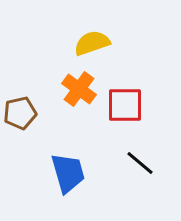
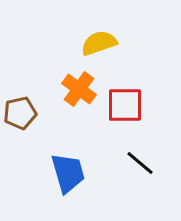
yellow semicircle: moved 7 px right
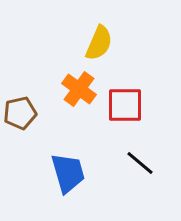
yellow semicircle: rotated 132 degrees clockwise
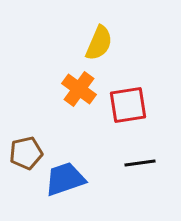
red square: moved 3 px right; rotated 9 degrees counterclockwise
brown pentagon: moved 6 px right, 40 px down
black line: rotated 48 degrees counterclockwise
blue trapezoid: moved 3 px left, 6 px down; rotated 93 degrees counterclockwise
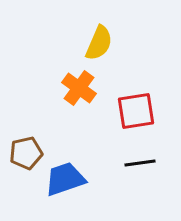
orange cross: moved 1 px up
red square: moved 8 px right, 6 px down
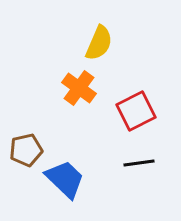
red square: rotated 18 degrees counterclockwise
brown pentagon: moved 3 px up
black line: moved 1 px left
blue trapezoid: rotated 63 degrees clockwise
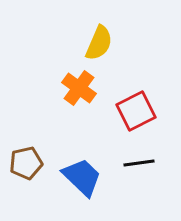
brown pentagon: moved 13 px down
blue trapezoid: moved 17 px right, 2 px up
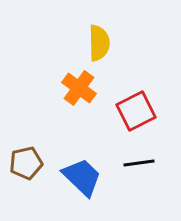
yellow semicircle: rotated 24 degrees counterclockwise
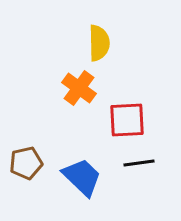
red square: moved 9 px left, 9 px down; rotated 24 degrees clockwise
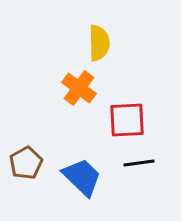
brown pentagon: rotated 16 degrees counterclockwise
